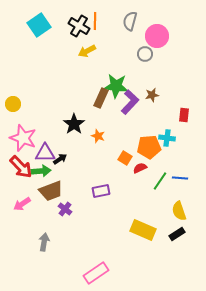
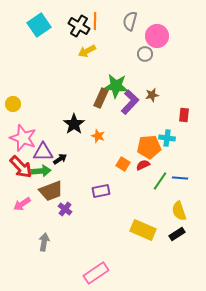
purple triangle: moved 2 px left, 1 px up
orange square: moved 2 px left, 6 px down
red semicircle: moved 3 px right, 3 px up
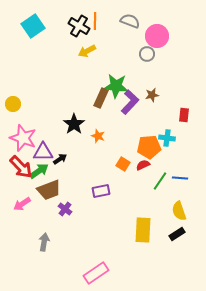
gray semicircle: rotated 96 degrees clockwise
cyan square: moved 6 px left, 1 px down
gray circle: moved 2 px right
green arrow: moved 2 px left; rotated 30 degrees counterclockwise
brown trapezoid: moved 2 px left, 1 px up
yellow rectangle: rotated 70 degrees clockwise
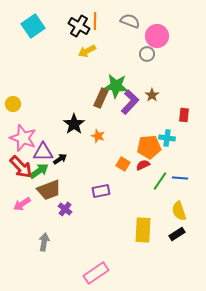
brown star: rotated 24 degrees counterclockwise
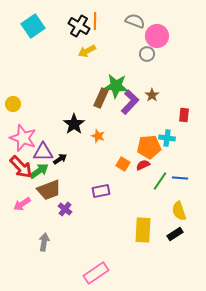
gray semicircle: moved 5 px right
black rectangle: moved 2 px left
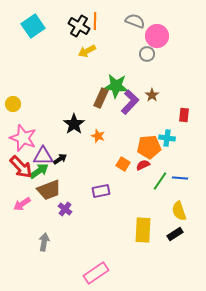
purple triangle: moved 4 px down
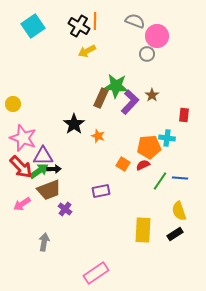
black arrow: moved 6 px left, 10 px down; rotated 32 degrees clockwise
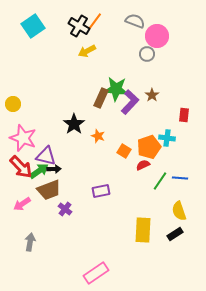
orange line: rotated 36 degrees clockwise
green star: moved 3 px down
orange pentagon: rotated 15 degrees counterclockwise
purple triangle: moved 3 px right; rotated 15 degrees clockwise
orange square: moved 1 px right, 13 px up
gray arrow: moved 14 px left
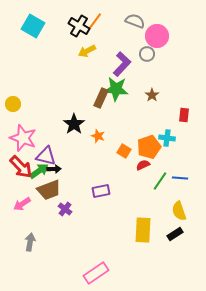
cyan square: rotated 25 degrees counterclockwise
purple L-shape: moved 8 px left, 38 px up
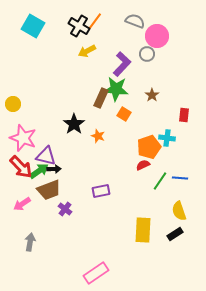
orange square: moved 37 px up
